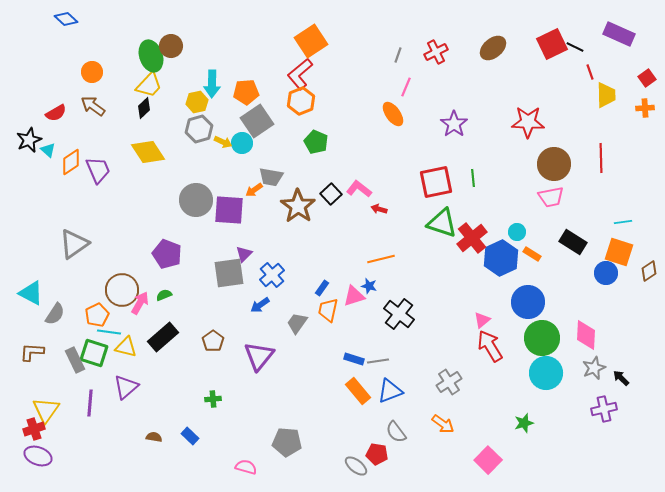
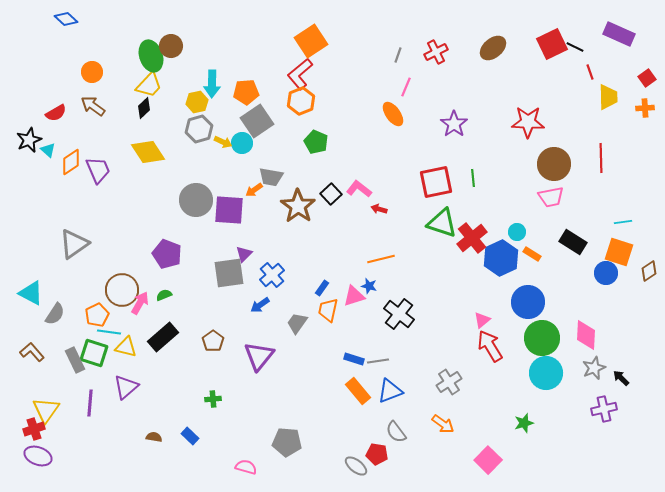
yellow trapezoid at (606, 95): moved 2 px right, 2 px down
brown L-shape at (32, 352): rotated 45 degrees clockwise
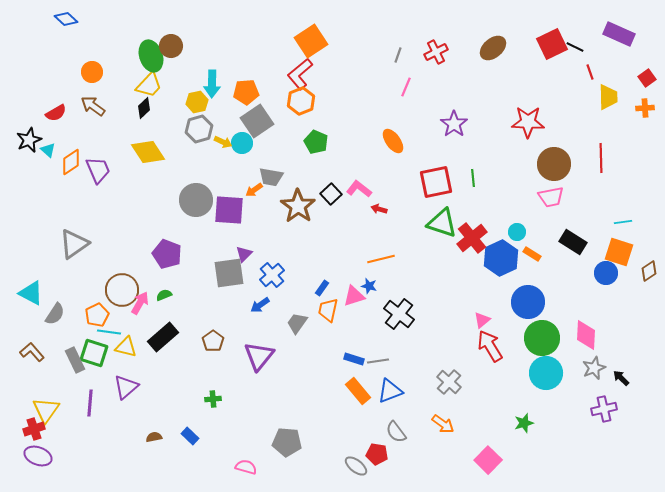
orange ellipse at (393, 114): moved 27 px down
gray cross at (449, 382): rotated 15 degrees counterclockwise
brown semicircle at (154, 437): rotated 21 degrees counterclockwise
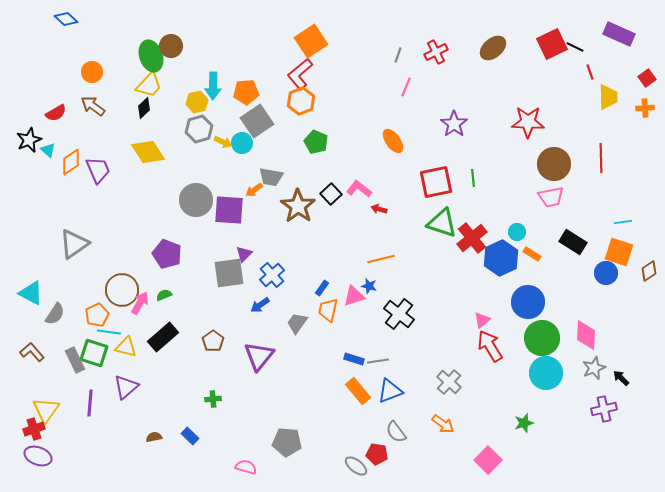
cyan arrow at (212, 84): moved 1 px right, 2 px down
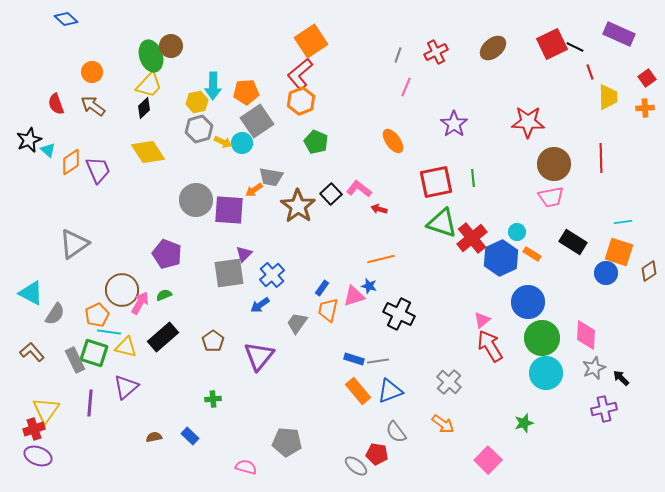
red semicircle at (56, 113): moved 9 px up; rotated 100 degrees clockwise
black cross at (399, 314): rotated 12 degrees counterclockwise
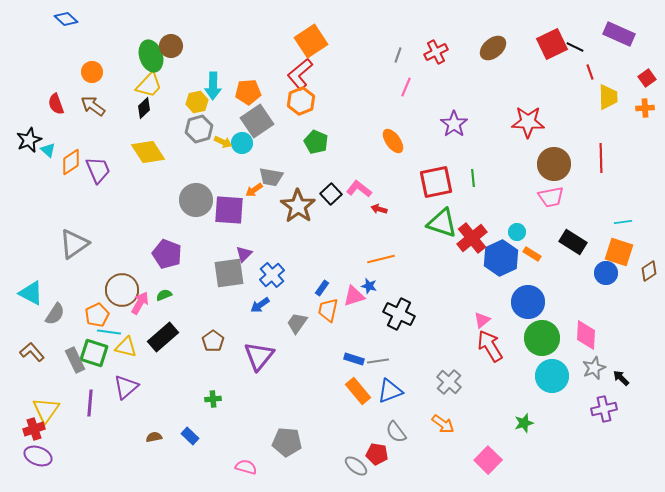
orange pentagon at (246, 92): moved 2 px right
cyan circle at (546, 373): moved 6 px right, 3 px down
